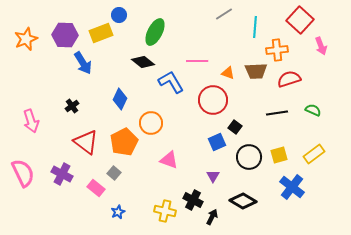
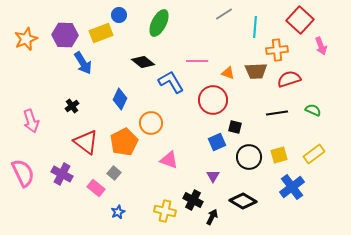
green ellipse at (155, 32): moved 4 px right, 9 px up
black square at (235, 127): rotated 24 degrees counterclockwise
blue cross at (292, 187): rotated 15 degrees clockwise
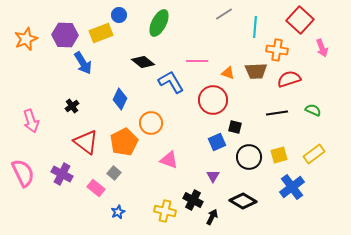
pink arrow at (321, 46): moved 1 px right, 2 px down
orange cross at (277, 50): rotated 15 degrees clockwise
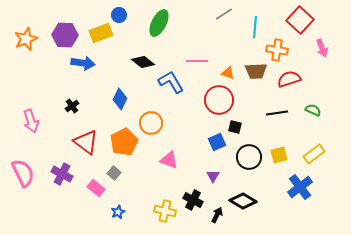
blue arrow at (83, 63): rotated 50 degrees counterclockwise
red circle at (213, 100): moved 6 px right
blue cross at (292, 187): moved 8 px right
black arrow at (212, 217): moved 5 px right, 2 px up
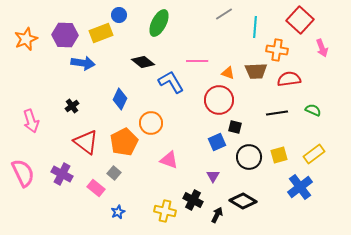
red semicircle at (289, 79): rotated 10 degrees clockwise
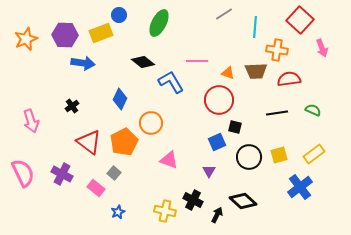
red triangle at (86, 142): moved 3 px right
purple triangle at (213, 176): moved 4 px left, 5 px up
black diamond at (243, 201): rotated 12 degrees clockwise
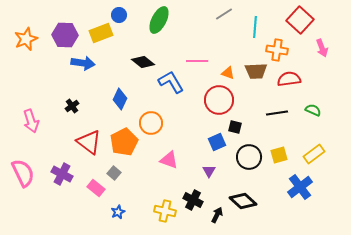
green ellipse at (159, 23): moved 3 px up
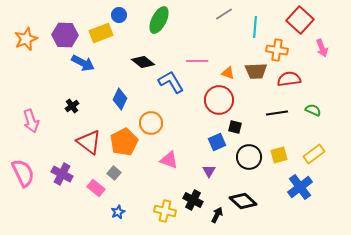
blue arrow at (83, 63): rotated 20 degrees clockwise
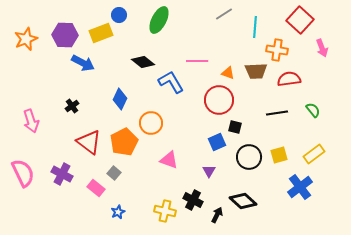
green semicircle at (313, 110): rotated 28 degrees clockwise
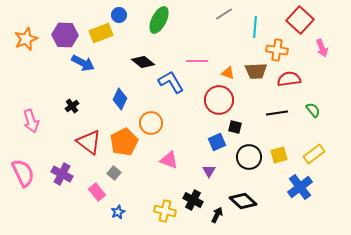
pink rectangle at (96, 188): moved 1 px right, 4 px down; rotated 12 degrees clockwise
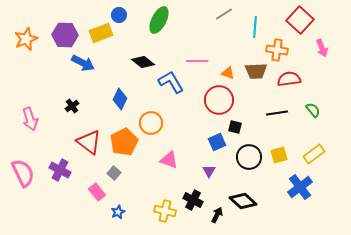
pink arrow at (31, 121): moved 1 px left, 2 px up
purple cross at (62, 174): moved 2 px left, 4 px up
